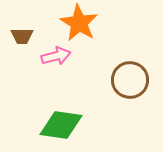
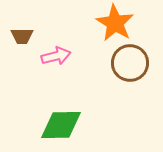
orange star: moved 36 px right
brown circle: moved 17 px up
green diamond: rotated 9 degrees counterclockwise
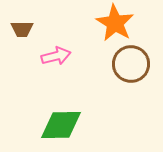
brown trapezoid: moved 7 px up
brown circle: moved 1 px right, 1 px down
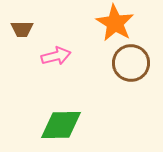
brown circle: moved 1 px up
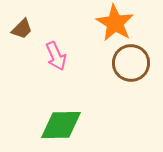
brown trapezoid: rotated 45 degrees counterclockwise
pink arrow: rotated 80 degrees clockwise
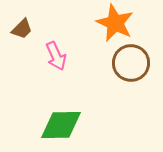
orange star: rotated 6 degrees counterclockwise
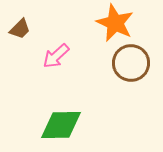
brown trapezoid: moved 2 px left
pink arrow: rotated 72 degrees clockwise
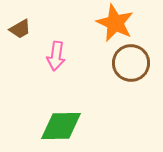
brown trapezoid: rotated 15 degrees clockwise
pink arrow: rotated 40 degrees counterclockwise
green diamond: moved 1 px down
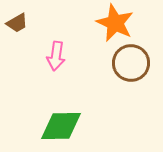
brown trapezoid: moved 3 px left, 6 px up
